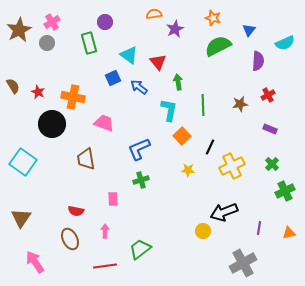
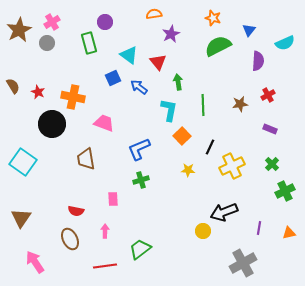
purple star at (175, 29): moved 4 px left, 5 px down
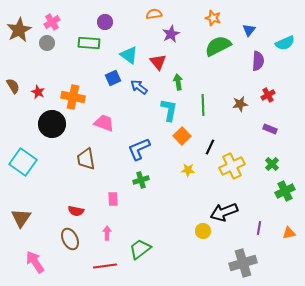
green rectangle at (89, 43): rotated 70 degrees counterclockwise
pink arrow at (105, 231): moved 2 px right, 2 px down
gray cross at (243, 263): rotated 12 degrees clockwise
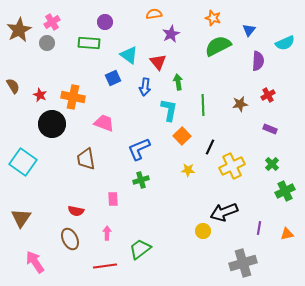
blue arrow at (139, 87): moved 6 px right; rotated 120 degrees counterclockwise
red star at (38, 92): moved 2 px right, 3 px down
orange triangle at (289, 233): moved 2 px left, 1 px down
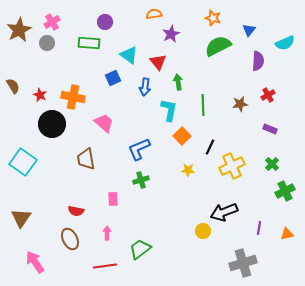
pink trapezoid at (104, 123): rotated 20 degrees clockwise
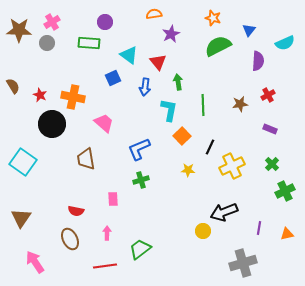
brown star at (19, 30): rotated 30 degrees clockwise
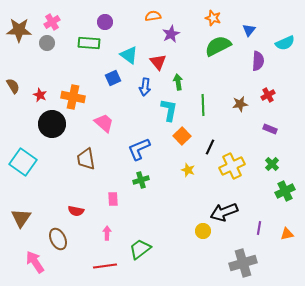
orange semicircle at (154, 14): moved 1 px left, 2 px down
yellow star at (188, 170): rotated 16 degrees clockwise
brown ellipse at (70, 239): moved 12 px left
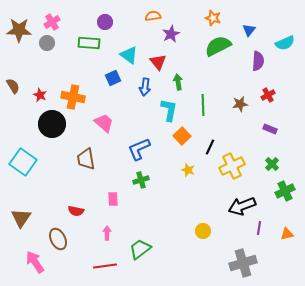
black arrow at (224, 212): moved 18 px right, 6 px up
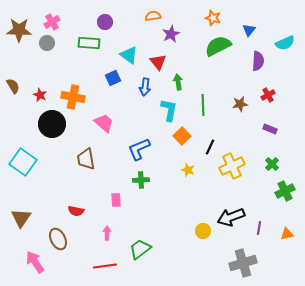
green cross at (141, 180): rotated 14 degrees clockwise
pink rectangle at (113, 199): moved 3 px right, 1 px down
black arrow at (242, 206): moved 11 px left, 11 px down
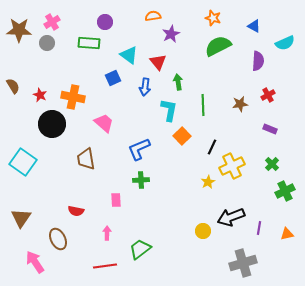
blue triangle at (249, 30): moved 5 px right, 4 px up; rotated 40 degrees counterclockwise
black line at (210, 147): moved 2 px right
yellow star at (188, 170): moved 20 px right, 12 px down; rotated 24 degrees clockwise
